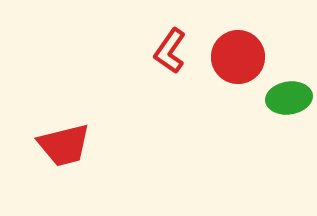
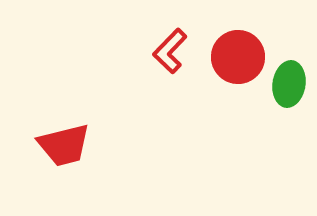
red L-shape: rotated 9 degrees clockwise
green ellipse: moved 14 px up; rotated 72 degrees counterclockwise
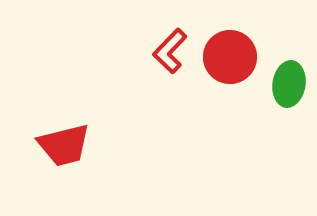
red circle: moved 8 px left
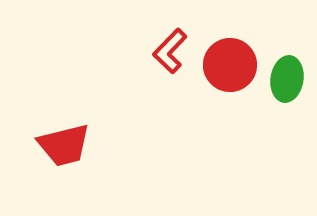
red circle: moved 8 px down
green ellipse: moved 2 px left, 5 px up
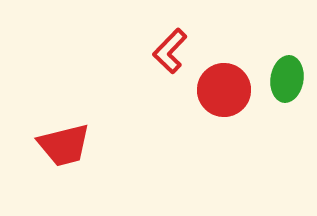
red circle: moved 6 px left, 25 px down
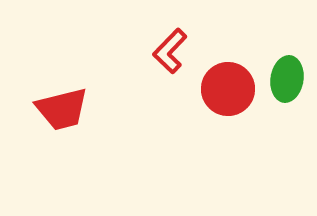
red circle: moved 4 px right, 1 px up
red trapezoid: moved 2 px left, 36 px up
